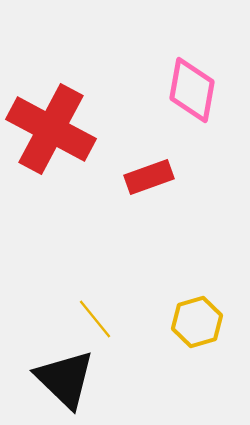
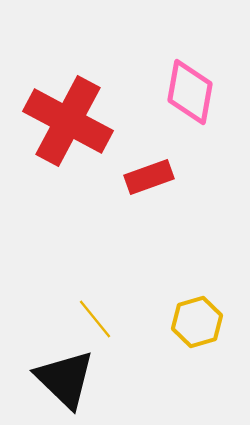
pink diamond: moved 2 px left, 2 px down
red cross: moved 17 px right, 8 px up
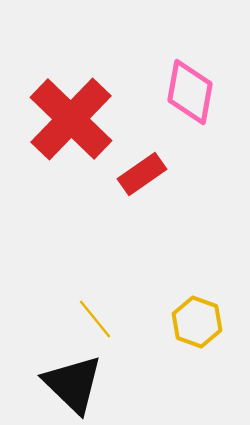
red cross: moved 3 px right, 2 px up; rotated 16 degrees clockwise
red rectangle: moved 7 px left, 3 px up; rotated 15 degrees counterclockwise
yellow hexagon: rotated 24 degrees counterclockwise
black triangle: moved 8 px right, 5 px down
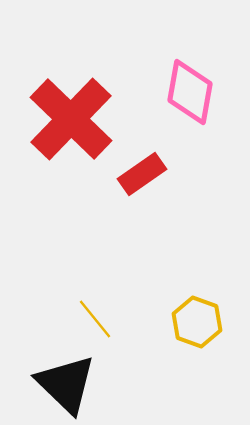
black triangle: moved 7 px left
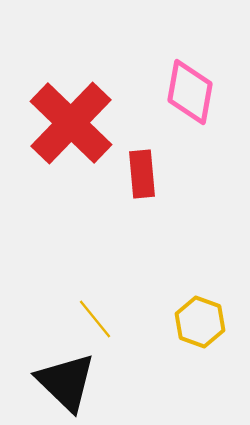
red cross: moved 4 px down
red rectangle: rotated 60 degrees counterclockwise
yellow hexagon: moved 3 px right
black triangle: moved 2 px up
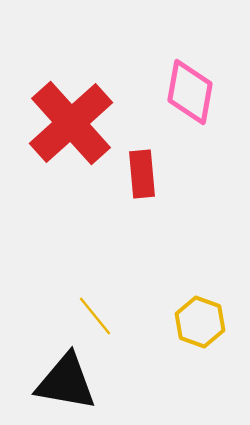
red cross: rotated 4 degrees clockwise
yellow line: moved 3 px up
black triangle: rotated 34 degrees counterclockwise
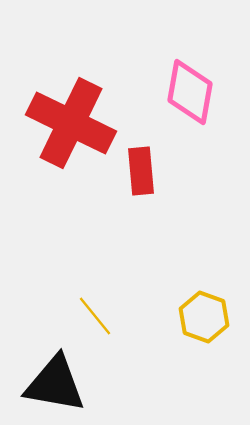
red cross: rotated 22 degrees counterclockwise
red rectangle: moved 1 px left, 3 px up
yellow hexagon: moved 4 px right, 5 px up
black triangle: moved 11 px left, 2 px down
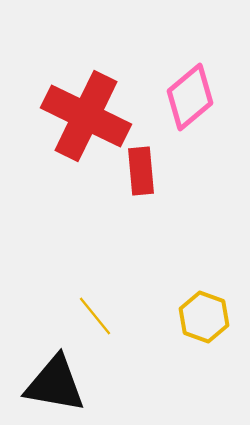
pink diamond: moved 5 px down; rotated 40 degrees clockwise
red cross: moved 15 px right, 7 px up
